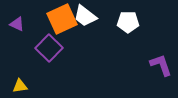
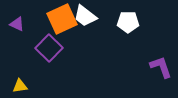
purple L-shape: moved 2 px down
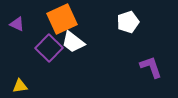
white trapezoid: moved 12 px left, 26 px down
white pentagon: rotated 20 degrees counterclockwise
purple L-shape: moved 10 px left
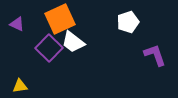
orange square: moved 2 px left
purple L-shape: moved 4 px right, 12 px up
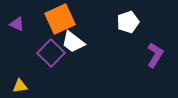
purple square: moved 2 px right, 5 px down
purple L-shape: rotated 50 degrees clockwise
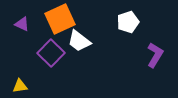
purple triangle: moved 5 px right
white trapezoid: moved 6 px right, 1 px up
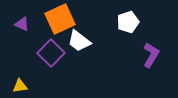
purple L-shape: moved 4 px left
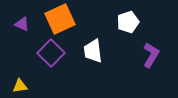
white trapezoid: moved 14 px right, 10 px down; rotated 45 degrees clockwise
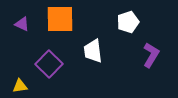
orange square: rotated 24 degrees clockwise
purple square: moved 2 px left, 11 px down
